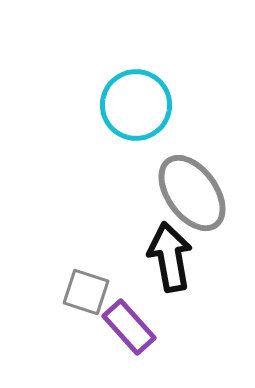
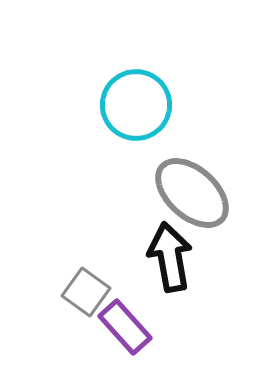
gray ellipse: rotated 12 degrees counterclockwise
gray square: rotated 18 degrees clockwise
purple rectangle: moved 4 px left
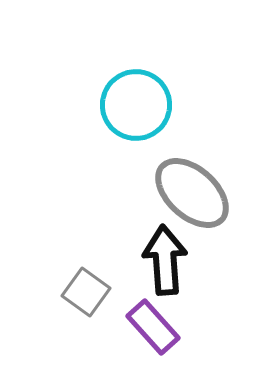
black arrow: moved 5 px left, 3 px down; rotated 6 degrees clockwise
purple rectangle: moved 28 px right
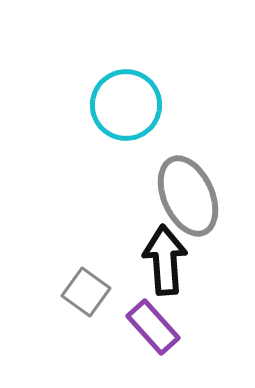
cyan circle: moved 10 px left
gray ellipse: moved 4 px left, 3 px down; rotated 24 degrees clockwise
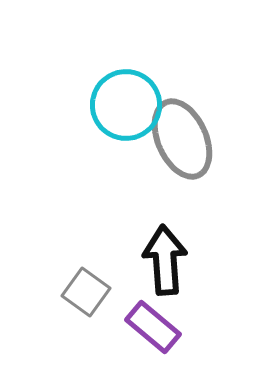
gray ellipse: moved 6 px left, 57 px up
purple rectangle: rotated 8 degrees counterclockwise
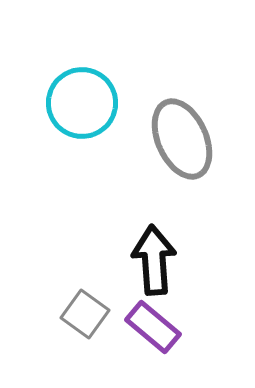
cyan circle: moved 44 px left, 2 px up
black arrow: moved 11 px left
gray square: moved 1 px left, 22 px down
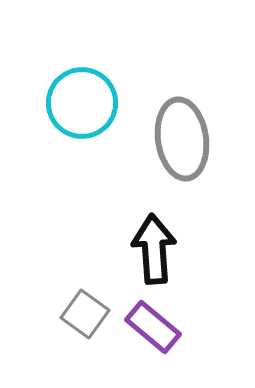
gray ellipse: rotated 16 degrees clockwise
black arrow: moved 11 px up
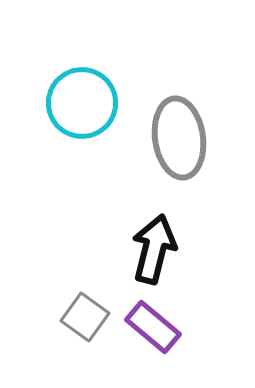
gray ellipse: moved 3 px left, 1 px up
black arrow: rotated 18 degrees clockwise
gray square: moved 3 px down
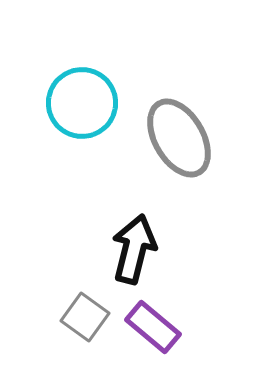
gray ellipse: rotated 22 degrees counterclockwise
black arrow: moved 20 px left
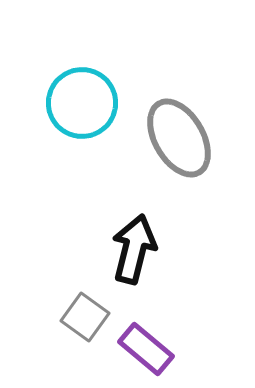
purple rectangle: moved 7 px left, 22 px down
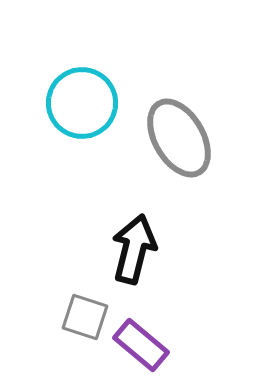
gray square: rotated 18 degrees counterclockwise
purple rectangle: moved 5 px left, 4 px up
